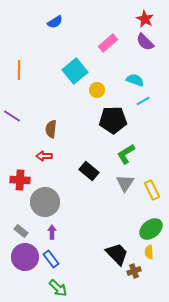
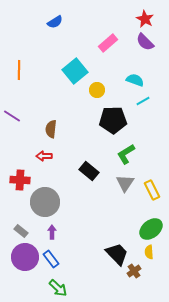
brown cross: rotated 16 degrees counterclockwise
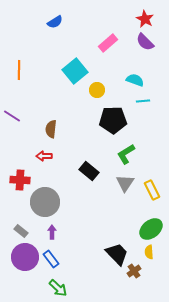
cyan line: rotated 24 degrees clockwise
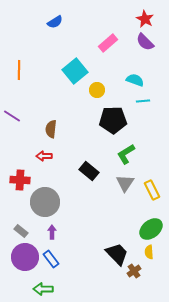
green arrow: moved 15 px left, 1 px down; rotated 138 degrees clockwise
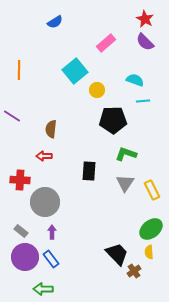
pink rectangle: moved 2 px left
green L-shape: rotated 50 degrees clockwise
black rectangle: rotated 54 degrees clockwise
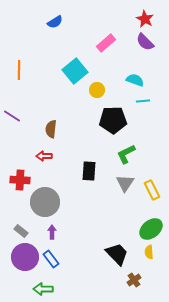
green L-shape: rotated 45 degrees counterclockwise
brown cross: moved 9 px down
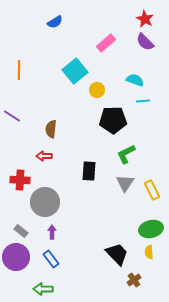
green ellipse: rotated 25 degrees clockwise
purple circle: moved 9 px left
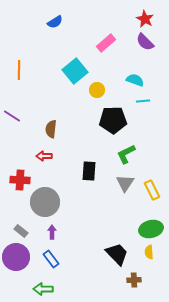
brown cross: rotated 32 degrees clockwise
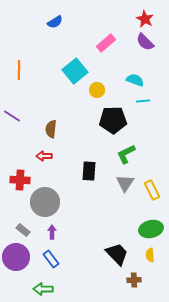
gray rectangle: moved 2 px right, 1 px up
yellow semicircle: moved 1 px right, 3 px down
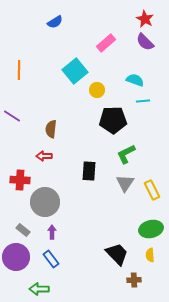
green arrow: moved 4 px left
